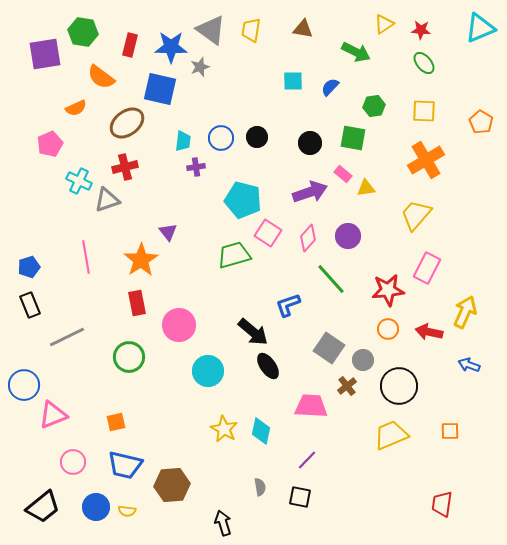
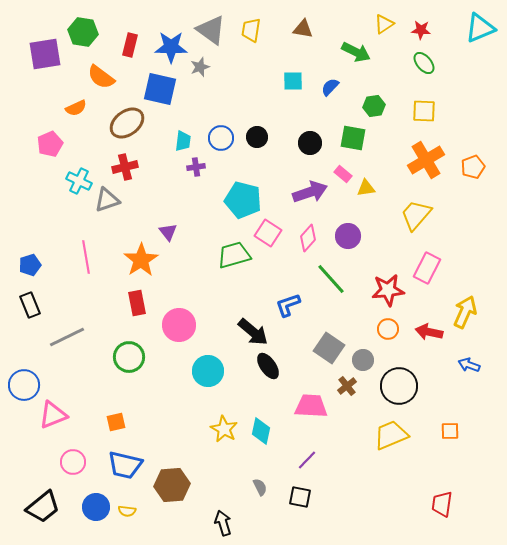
orange pentagon at (481, 122): moved 8 px left, 45 px down; rotated 20 degrees clockwise
blue pentagon at (29, 267): moved 1 px right, 2 px up
gray semicircle at (260, 487): rotated 18 degrees counterclockwise
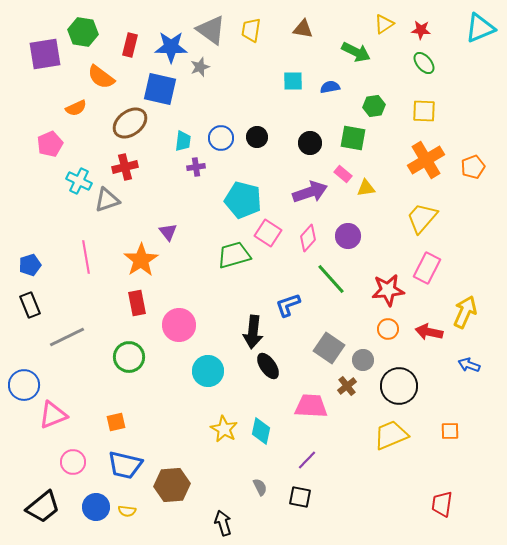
blue semicircle at (330, 87): rotated 36 degrees clockwise
brown ellipse at (127, 123): moved 3 px right
yellow trapezoid at (416, 215): moved 6 px right, 3 px down
black arrow at (253, 332): rotated 56 degrees clockwise
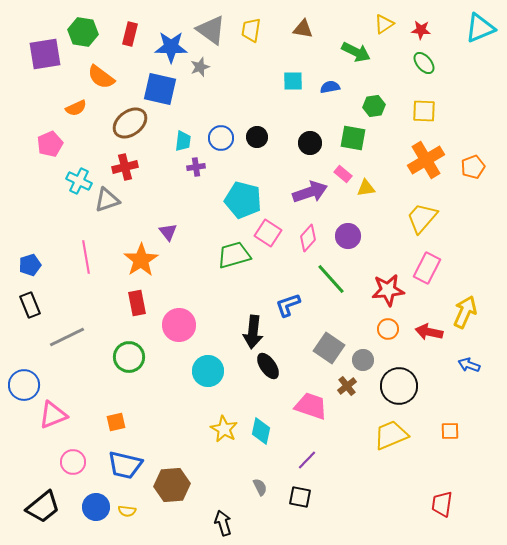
red rectangle at (130, 45): moved 11 px up
pink trapezoid at (311, 406): rotated 16 degrees clockwise
